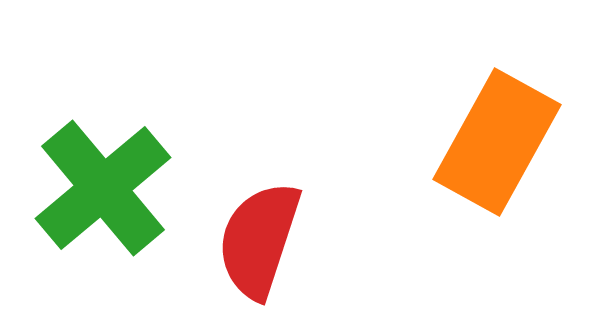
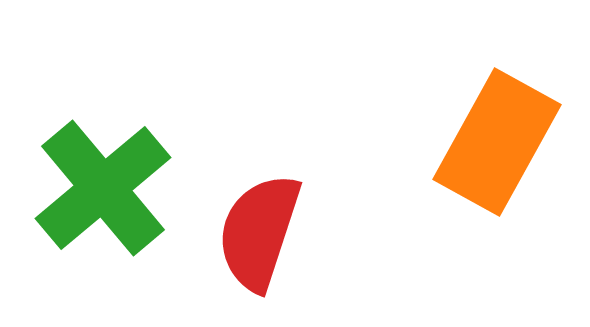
red semicircle: moved 8 px up
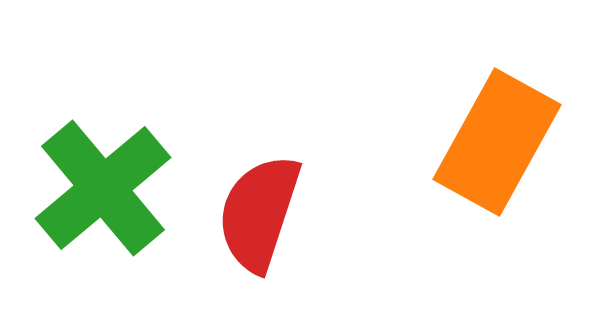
red semicircle: moved 19 px up
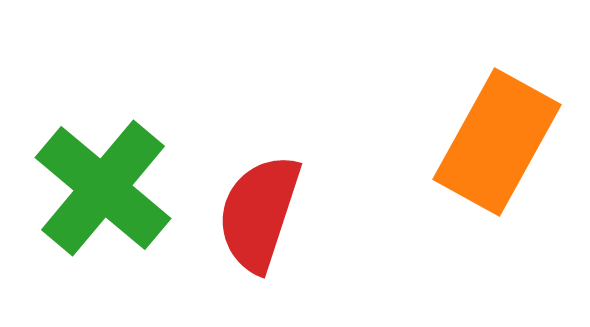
green cross: rotated 10 degrees counterclockwise
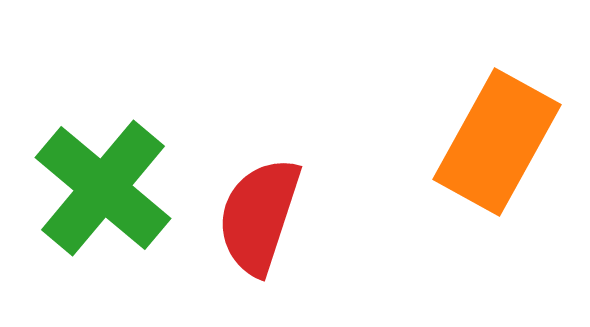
red semicircle: moved 3 px down
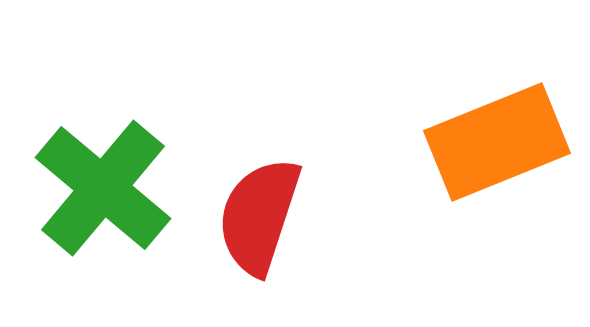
orange rectangle: rotated 39 degrees clockwise
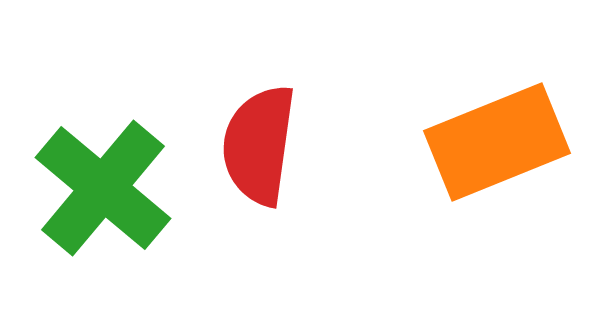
red semicircle: moved 71 px up; rotated 10 degrees counterclockwise
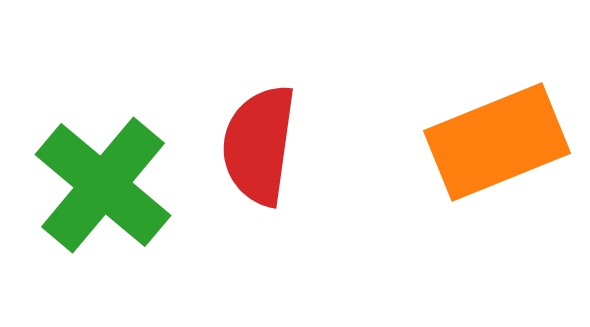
green cross: moved 3 px up
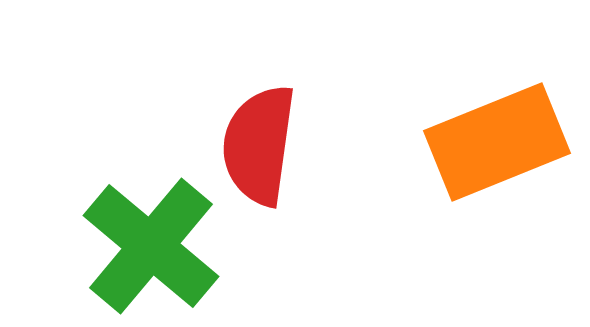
green cross: moved 48 px right, 61 px down
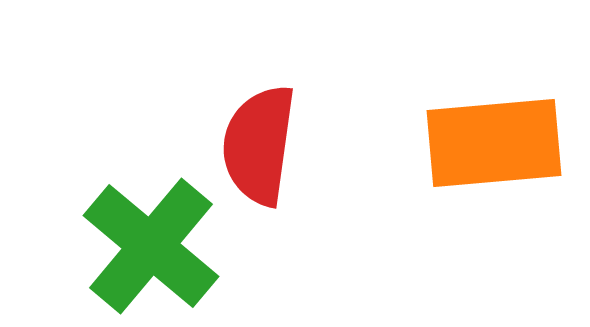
orange rectangle: moved 3 px left, 1 px down; rotated 17 degrees clockwise
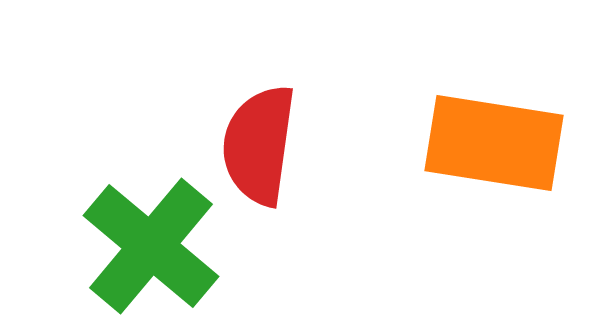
orange rectangle: rotated 14 degrees clockwise
